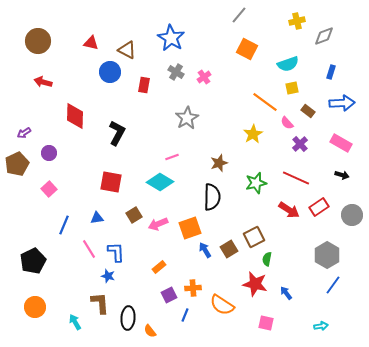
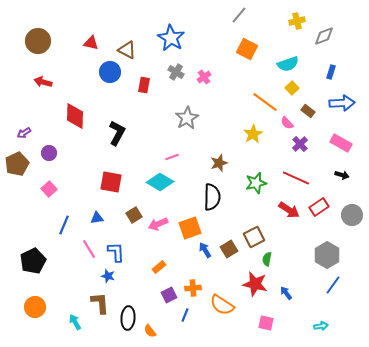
yellow square at (292, 88): rotated 32 degrees counterclockwise
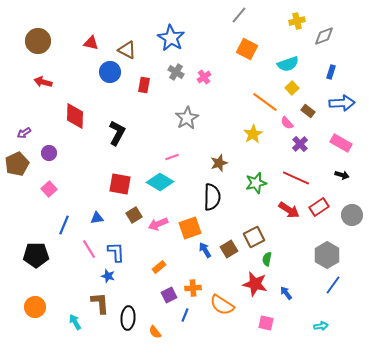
red square at (111, 182): moved 9 px right, 2 px down
black pentagon at (33, 261): moved 3 px right, 6 px up; rotated 25 degrees clockwise
orange semicircle at (150, 331): moved 5 px right, 1 px down
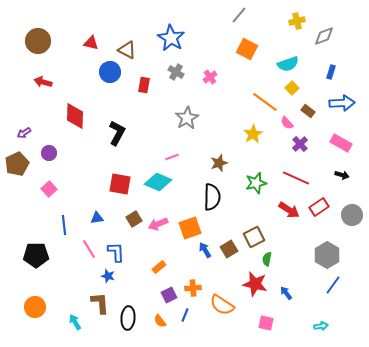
pink cross at (204, 77): moved 6 px right
cyan diamond at (160, 182): moved 2 px left; rotated 8 degrees counterclockwise
brown square at (134, 215): moved 4 px down
blue line at (64, 225): rotated 30 degrees counterclockwise
orange semicircle at (155, 332): moved 5 px right, 11 px up
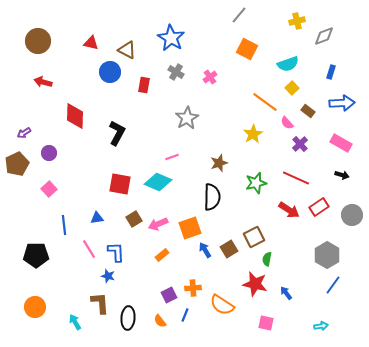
orange rectangle at (159, 267): moved 3 px right, 12 px up
